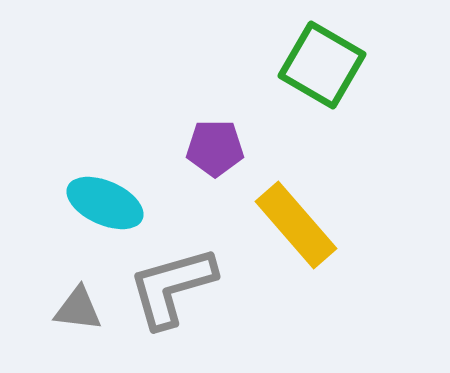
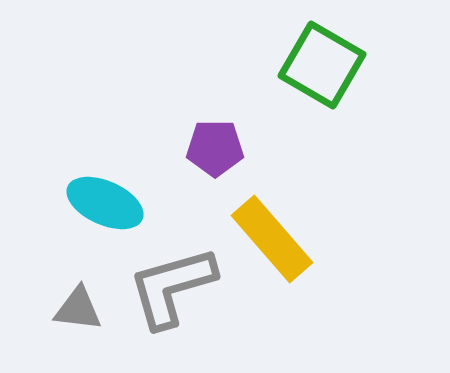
yellow rectangle: moved 24 px left, 14 px down
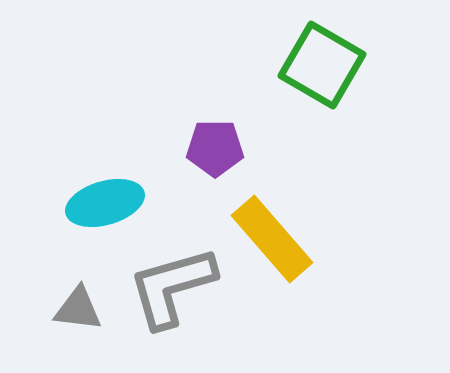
cyan ellipse: rotated 40 degrees counterclockwise
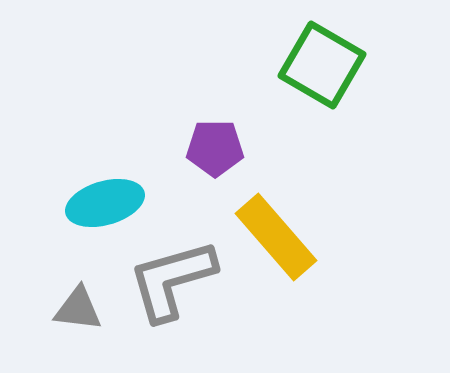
yellow rectangle: moved 4 px right, 2 px up
gray L-shape: moved 7 px up
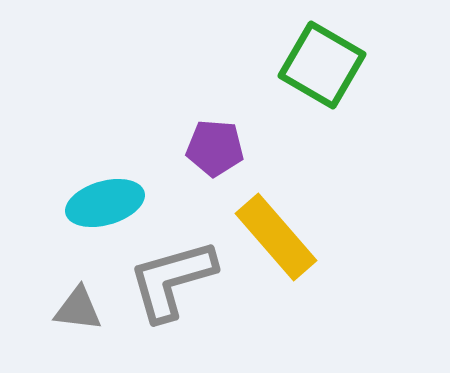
purple pentagon: rotated 4 degrees clockwise
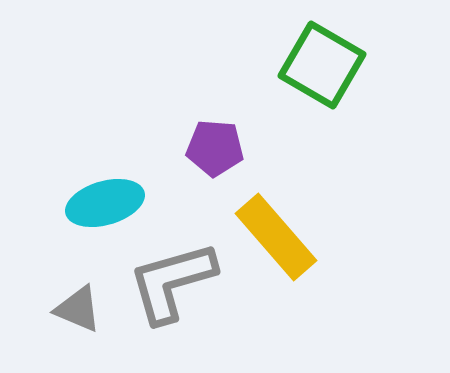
gray L-shape: moved 2 px down
gray triangle: rotated 16 degrees clockwise
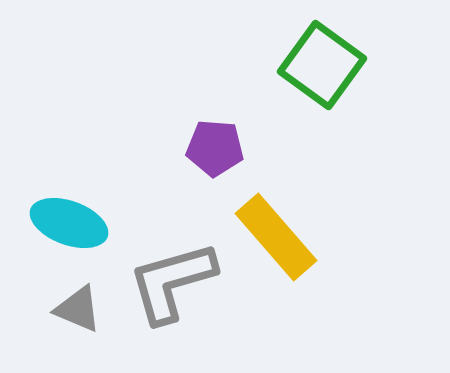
green square: rotated 6 degrees clockwise
cyan ellipse: moved 36 px left, 20 px down; rotated 36 degrees clockwise
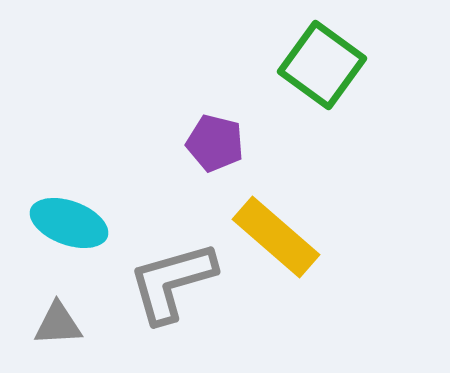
purple pentagon: moved 5 px up; rotated 10 degrees clockwise
yellow rectangle: rotated 8 degrees counterclockwise
gray triangle: moved 20 px left, 15 px down; rotated 26 degrees counterclockwise
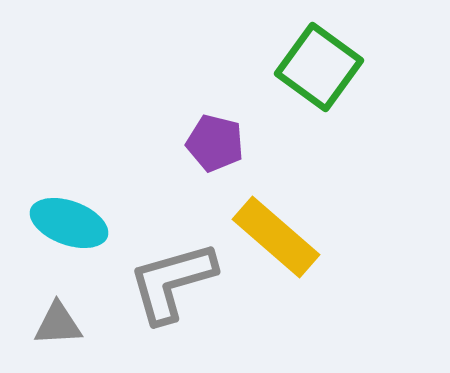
green square: moved 3 px left, 2 px down
